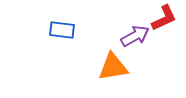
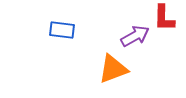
red L-shape: rotated 116 degrees clockwise
orange triangle: moved 2 px down; rotated 12 degrees counterclockwise
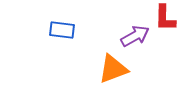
red L-shape: moved 1 px right
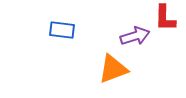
purple arrow: rotated 12 degrees clockwise
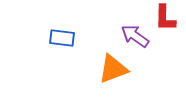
blue rectangle: moved 8 px down
purple arrow: rotated 128 degrees counterclockwise
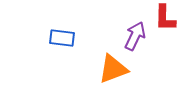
purple arrow: rotated 80 degrees clockwise
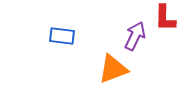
blue rectangle: moved 2 px up
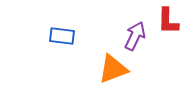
red L-shape: moved 3 px right, 3 px down
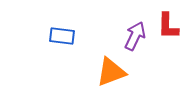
red L-shape: moved 5 px down
orange triangle: moved 2 px left, 3 px down
